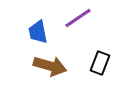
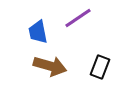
black rectangle: moved 4 px down
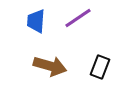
blue trapezoid: moved 2 px left, 11 px up; rotated 15 degrees clockwise
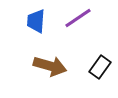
black rectangle: rotated 15 degrees clockwise
